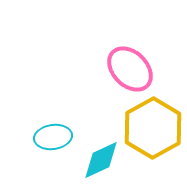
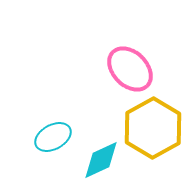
cyan ellipse: rotated 21 degrees counterclockwise
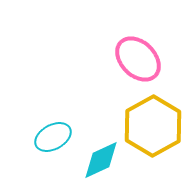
pink ellipse: moved 8 px right, 10 px up
yellow hexagon: moved 2 px up
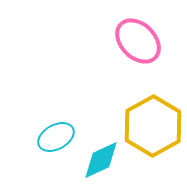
pink ellipse: moved 18 px up
cyan ellipse: moved 3 px right
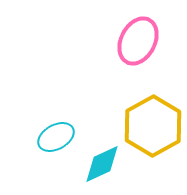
pink ellipse: rotated 72 degrees clockwise
cyan diamond: moved 1 px right, 4 px down
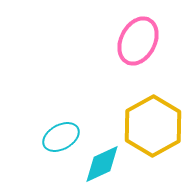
cyan ellipse: moved 5 px right
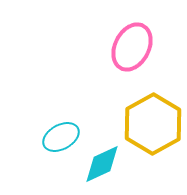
pink ellipse: moved 6 px left, 6 px down
yellow hexagon: moved 2 px up
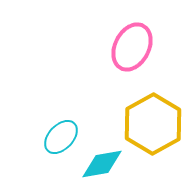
cyan ellipse: rotated 18 degrees counterclockwise
cyan diamond: rotated 15 degrees clockwise
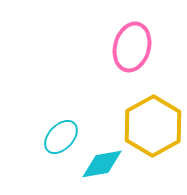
pink ellipse: rotated 12 degrees counterclockwise
yellow hexagon: moved 2 px down
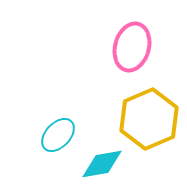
yellow hexagon: moved 4 px left, 7 px up; rotated 6 degrees clockwise
cyan ellipse: moved 3 px left, 2 px up
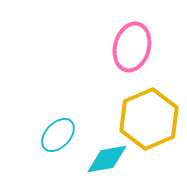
cyan diamond: moved 5 px right, 5 px up
